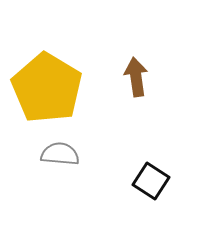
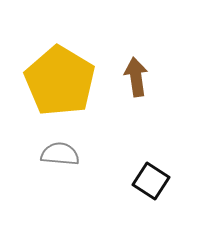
yellow pentagon: moved 13 px right, 7 px up
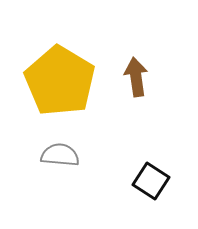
gray semicircle: moved 1 px down
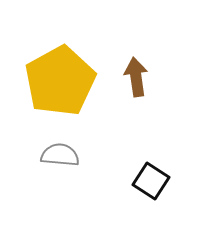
yellow pentagon: rotated 12 degrees clockwise
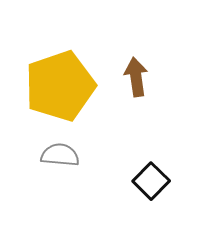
yellow pentagon: moved 5 px down; rotated 10 degrees clockwise
black square: rotated 12 degrees clockwise
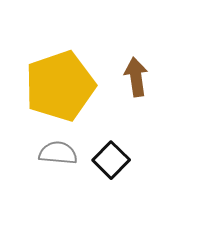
gray semicircle: moved 2 px left, 2 px up
black square: moved 40 px left, 21 px up
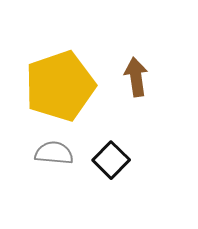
gray semicircle: moved 4 px left
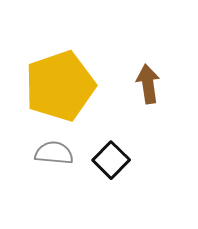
brown arrow: moved 12 px right, 7 px down
